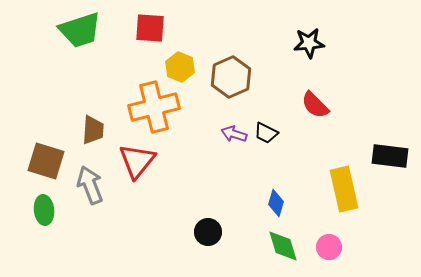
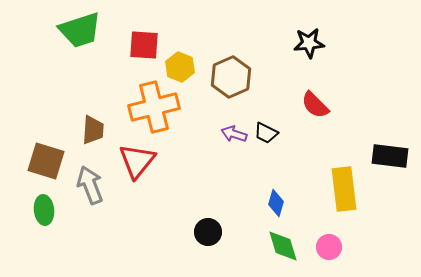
red square: moved 6 px left, 17 px down
yellow rectangle: rotated 6 degrees clockwise
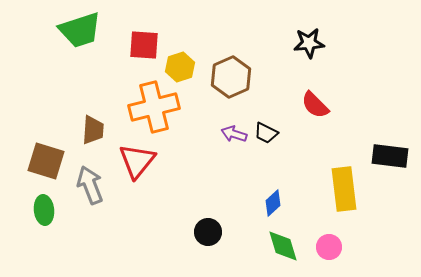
yellow hexagon: rotated 20 degrees clockwise
blue diamond: moved 3 px left; rotated 32 degrees clockwise
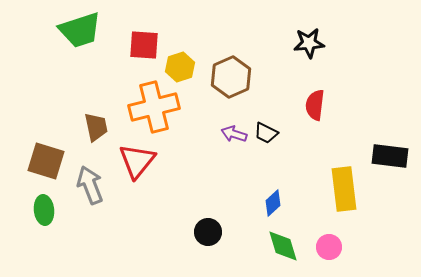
red semicircle: rotated 52 degrees clockwise
brown trapezoid: moved 3 px right, 3 px up; rotated 16 degrees counterclockwise
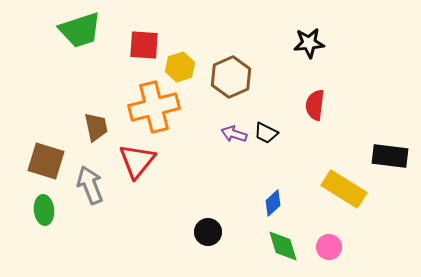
yellow rectangle: rotated 51 degrees counterclockwise
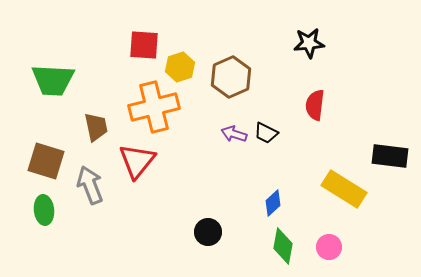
green trapezoid: moved 27 px left, 50 px down; rotated 21 degrees clockwise
green diamond: rotated 27 degrees clockwise
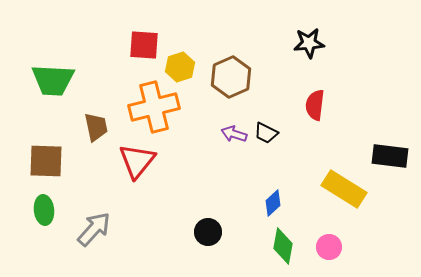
brown square: rotated 15 degrees counterclockwise
gray arrow: moved 4 px right, 44 px down; rotated 63 degrees clockwise
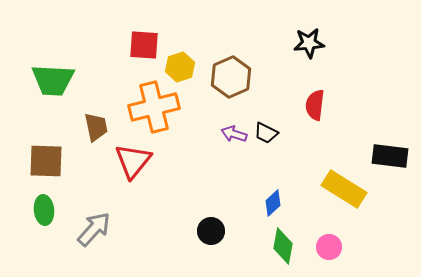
red triangle: moved 4 px left
black circle: moved 3 px right, 1 px up
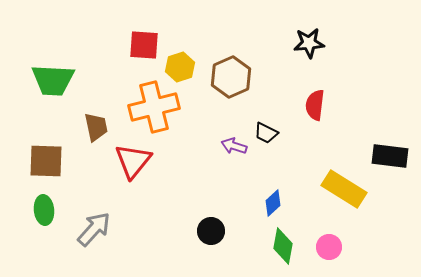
purple arrow: moved 12 px down
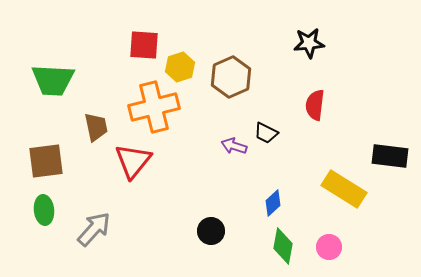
brown square: rotated 9 degrees counterclockwise
